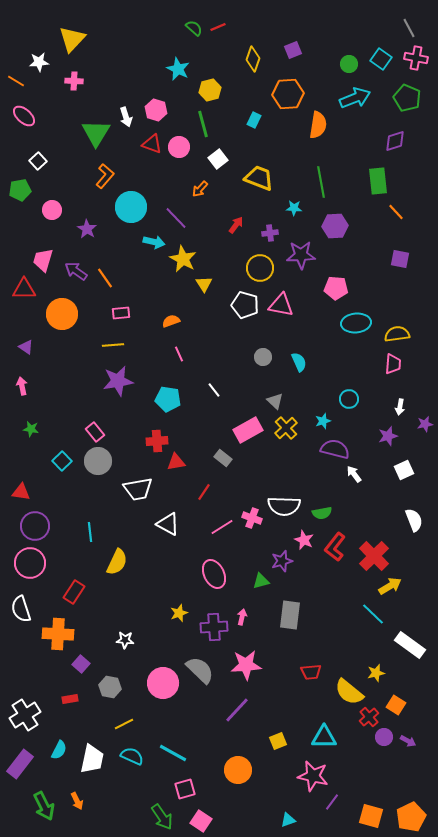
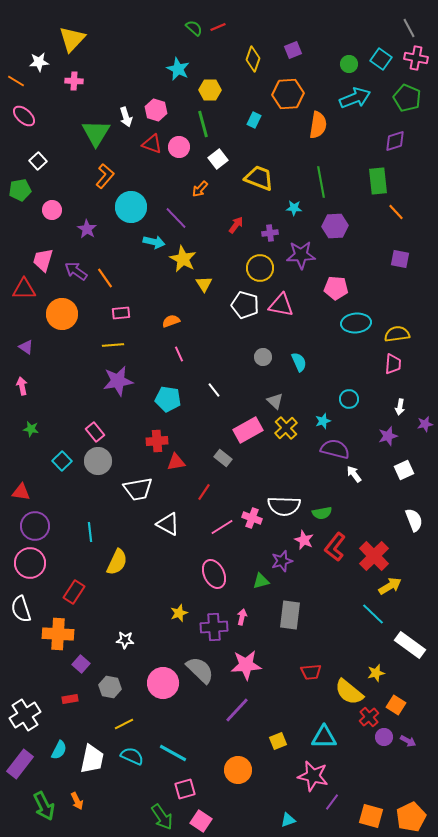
yellow hexagon at (210, 90): rotated 15 degrees clockwise
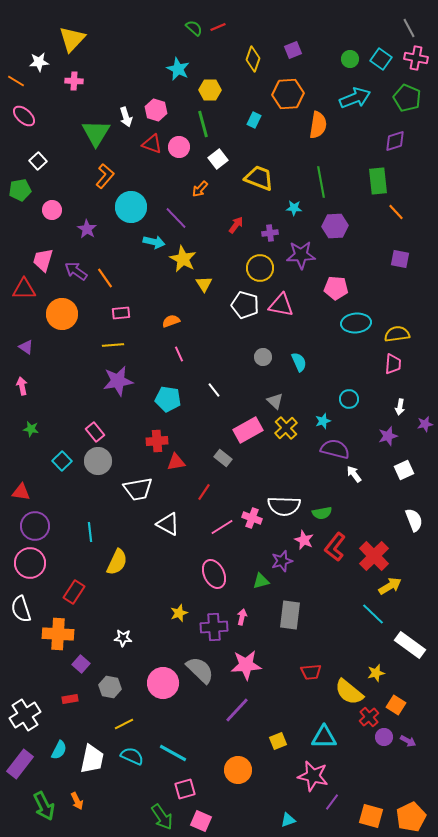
green circle at (349, 64): moved 1 px right, 5 px up
white star at (125, 640): moved 2 px left, 2 px up
pink square at (201, 821): rotated 10 degrees counterclockwise
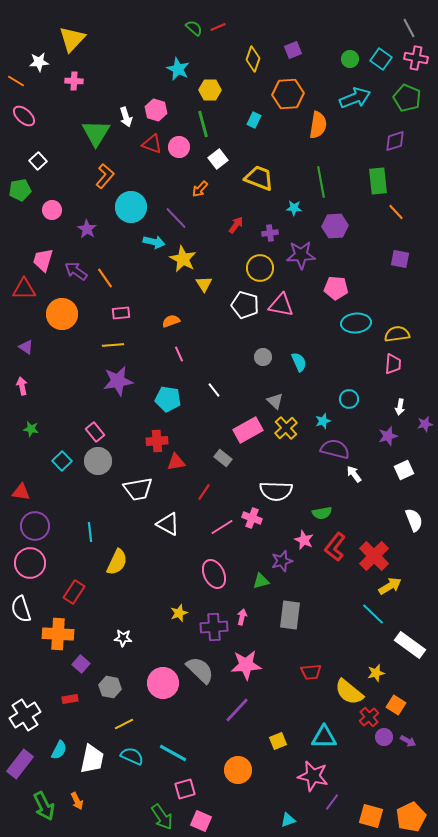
white semicircle at (284, 506): moved 8 px left, 15 px up
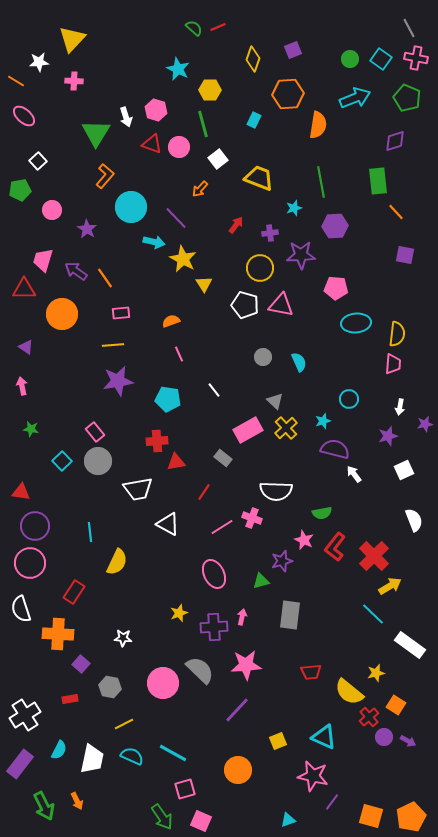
cyan star at (294, 208): rotated 21 degrees counterclockwise
purple square at (400, 259): moved 5 px right, 4 px up
yellow semicircle at (397, 334): rotated 105 degrees clockwise
cyan triangle at (324, 737): rotated 24 degrees clockwise
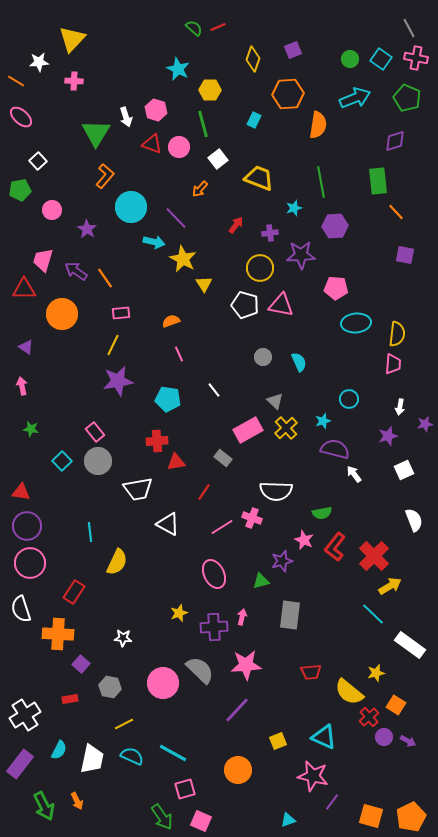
pink ellipse at (24, 116): moved 3 px left, 1 px down
yellow line at (113, 345): rotated 60 degrees counterclockwise
purple circle at (35, 526): moved 8 px left
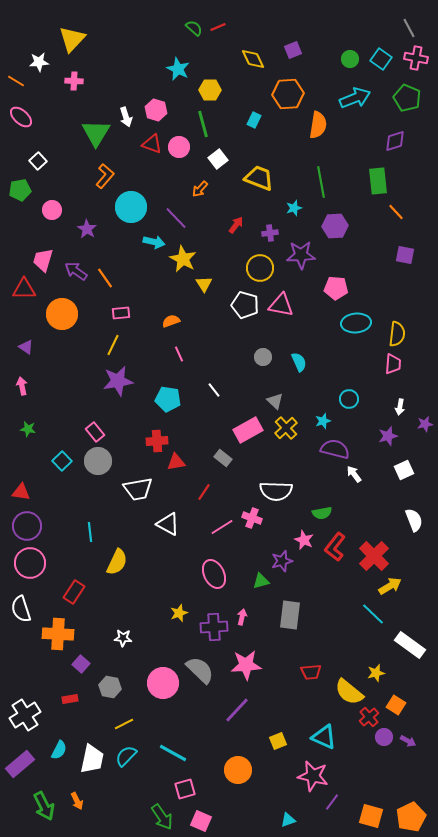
yellow diamond at (253, 59): rotated 45 degrees counterclockwise
green star at (31, 429): moved 3 px left
cyan semicircle at (132, 756): moved 6 px left; rotated 70 degrees counterclockwise
purple rectangle at (20, 764): rotated 12 degrees clockwise
